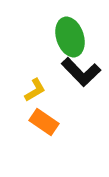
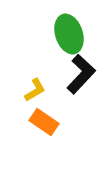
green ellipse: moved 1 px left, 3 px up
black L-shape: moved 2 px down; rotated 93 degrees counterclockwise
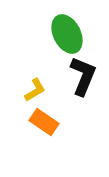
green ellipse: moved 2 px left; rotated 9 degrees counterclockwise
black L-shape: moved 2 px right, 2 px down; rotated 21 degrees counterclockwise
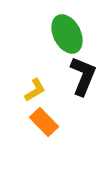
orange rectangle: rotated 12 degrees clockwise
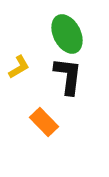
black L-shape: moved 15 px left; rotated 15 degrees counterclockwise
yellow L-shape: moved 16 px left, 23 px up
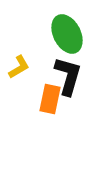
black L-shape: rotated 9 degrees clockwise
orange rectangle: moved 6 px right, 23 px up; rotated 56 degrees clockwise
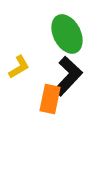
black L-shape: rotated 27 degrees clockwise
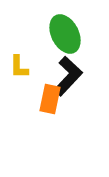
green ellipse: moved 2 px left
yellow L-shape: rotated 120 degrees clockwise
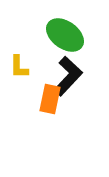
green ellipse: moved 1 px down; rotated 27 degrees counterclockwise
